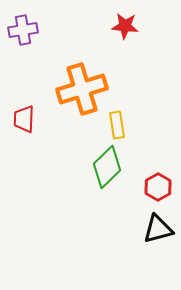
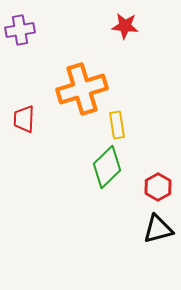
purple cross: moved 3 px left
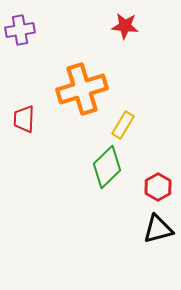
yellow rectangle: moved 6 px right; rotated 40 degrees clockwise
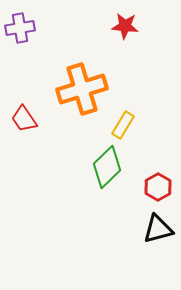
purple cross: moved 2 px up
red trapezoid: rotated 36 degrees counterclockwise
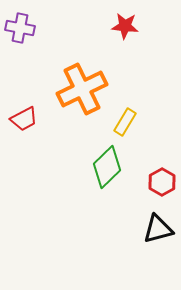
purple cross: rotated 20 degrees clockwise
orange cross: rotated 9 degrees counterclockwise
red trapezoid: rotated 84 degrees counterclockwise
yellow rectangle: moved 2 px right, 3 px up
red hexagon: moved 4 px right, 5 px up
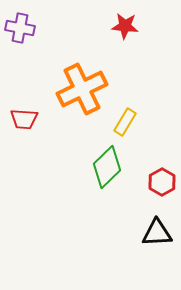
red trapezoid: rotated 32 degrees clockwise
black triangle: moved 1 px left, 4 px down; rotated 12 degrees clockwise
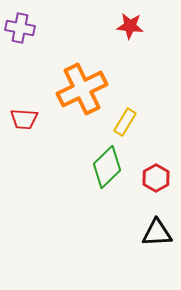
red star: moved 5 px right
red hexagon: moved 6 px left, 4 px up
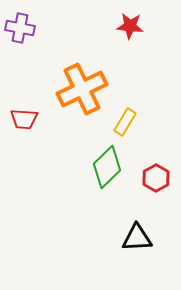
black triangle: moved 20 px left, 5 px down
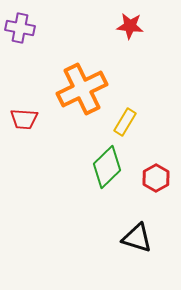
black triangle: rotated 20 degrees clockwise
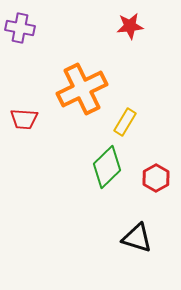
red star: rotated 12 degrees counterclockwise
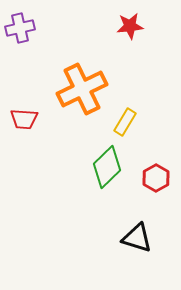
purple cross: rotated 24 degrees counterclockwise
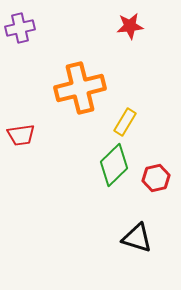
orange cross: moved 2 px left, 1 px up; rotated 12 degrees clockwise
red trapezoid: moved 3 px left, 16 px down; rotated 12 degrees counterclockwise
green diamond: moved 7 px right, 2 px up
red hexagon: rotated 16 degrees clockwise
